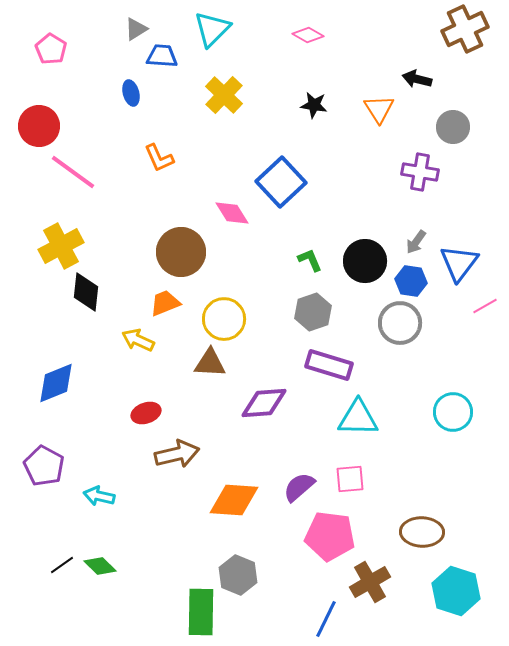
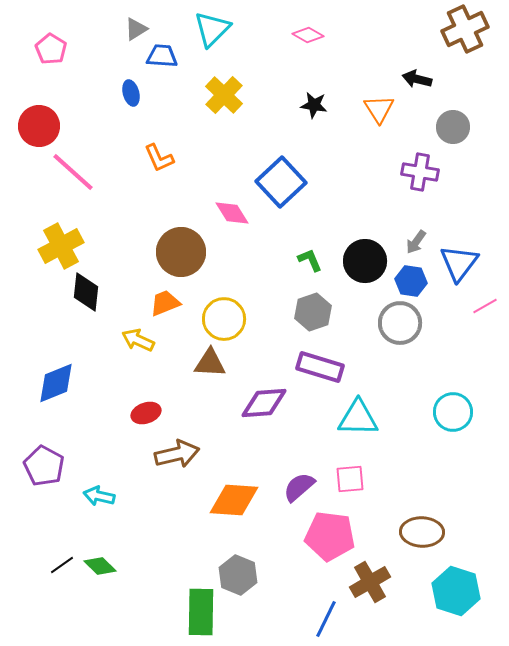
pink line at (73, 172): rotated 6 degrees clockwise
purple rectangle at (329, 365): moved 9 px left, 2 px down
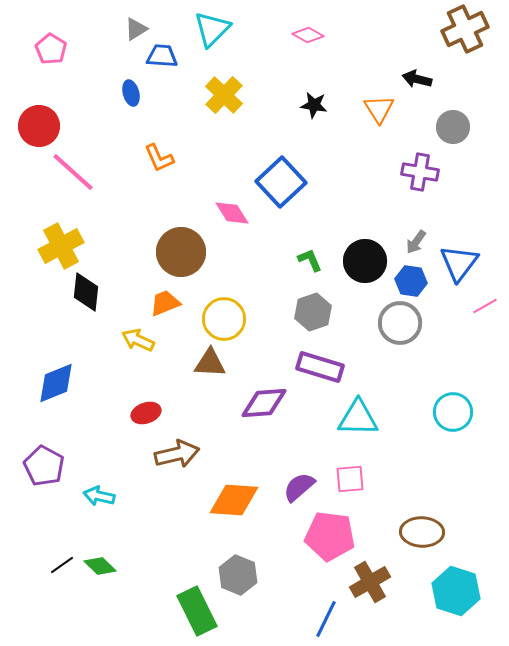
green rectangle at (201, 612): moved 4 px left, 1 px up; rotated 27 degrees counterclockwise
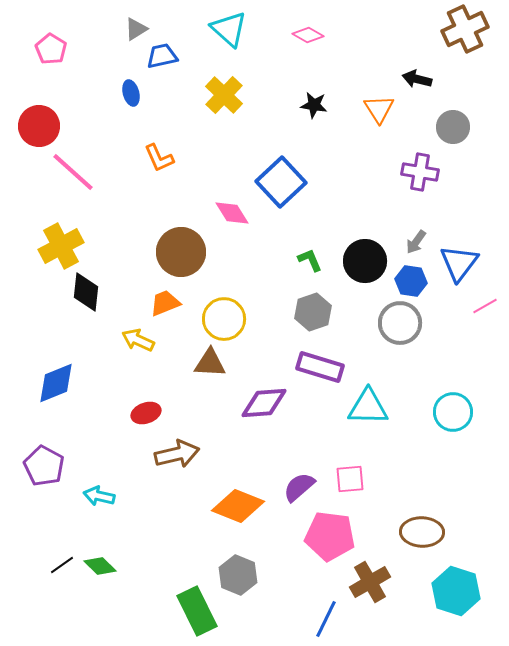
cyan triangle at (212, 29): moved 17 px right; rotated 33 degrees counterclockwise
blue trapezoid at (162, 56): rotated 16 degrees counterclockwise
cyan triangle at (358, 418): moved 10 px right, 11 px up
orange diamond at (234, 500): moved 4 px right, 6 px down; rotated 18 degrees clockwise
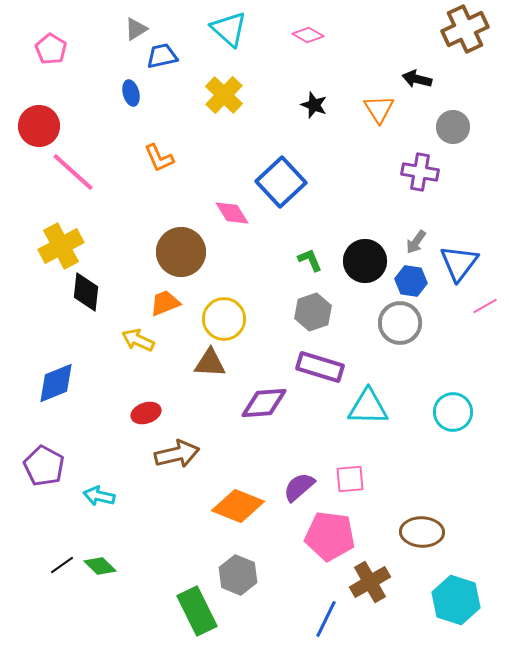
black star at (314, 105): rotated 12 degrees clockwise
cyan hexagon at (456, 591): moved 9 px down
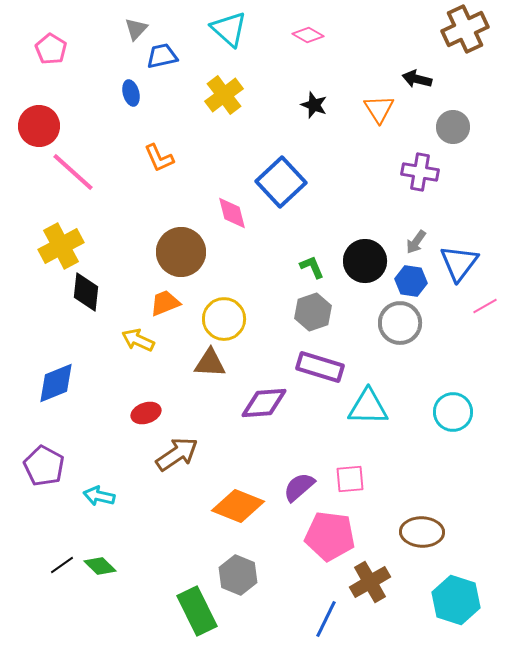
gray triangle at (136, 29): rotated 15 degrees counterclockwise
yellow cross at (224, 95): rotated 9 degrees clockwise
pink diamond at (232, 213): rotated 18 degrees clockwise
green L-shape at (310, 260): moved 2 px right, 7 px down
brown arrow at (177, 454): rotated 21 degrees counterclockwise
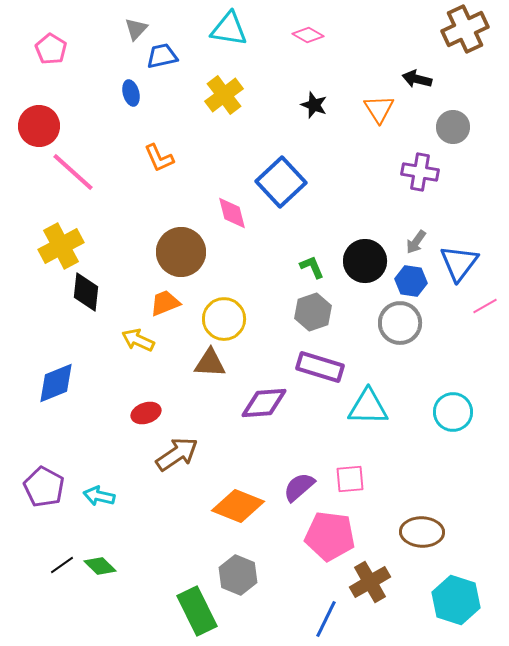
cyan triangle at (229, 29): rotated 33 degrees counterclockwise
purple pentagon at (44, 466): moved 21 px down
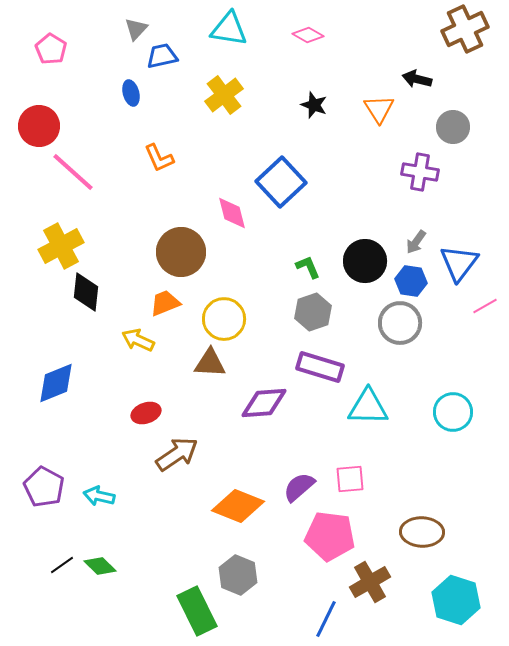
green L-shape at (312, 267): moved 4 px left
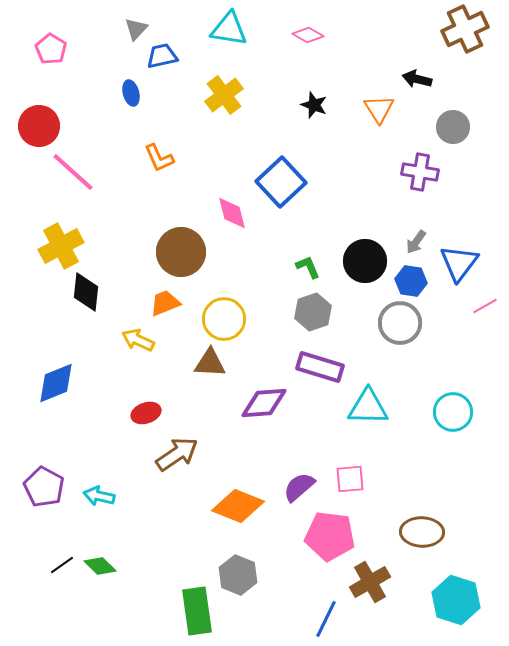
green rectangle at (197, 611): rotated 18 degrees clockwise
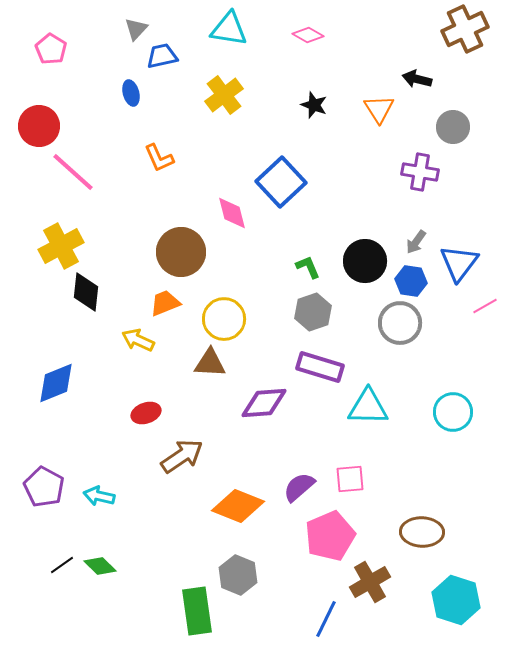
brown arrow at (177, 454): moved 5 px right, 2 px down
pink pentagon at (330, 536): rotated 30 degrees counterclockwise
